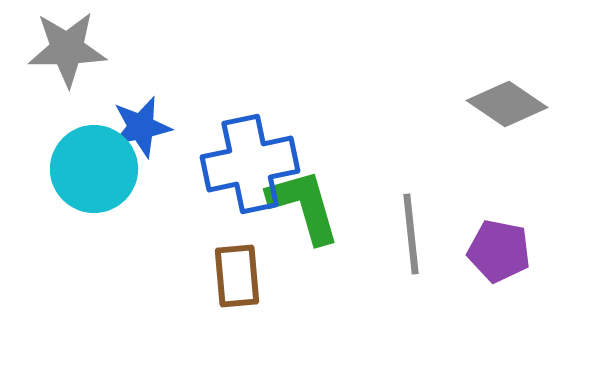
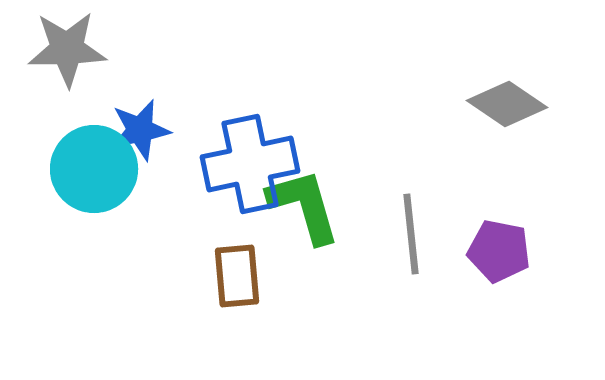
blue star: moved 1 px left, 3 px down
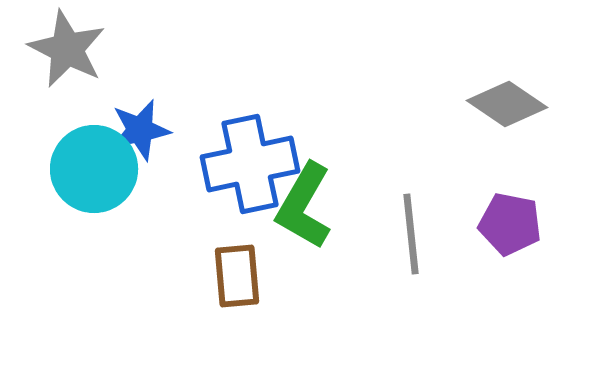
gray star: rotated 28 degrees clockwise
green L-shape: rotated 134 degrees counterclockwise
purple pentagon: moved 11 px right, 27 px up
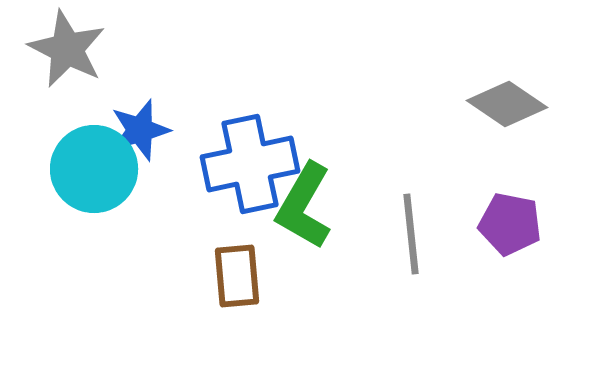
blue star: rotated 4 degrees counterclockwise
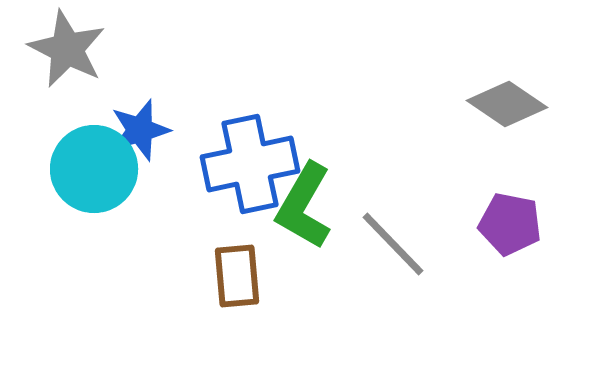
gray line: moved 18 px left, 10 px down; rotated 38 degrees counterclockwise
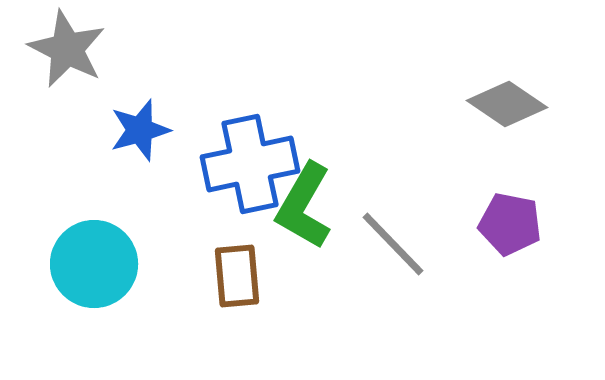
cyan circle: moved 95 px down
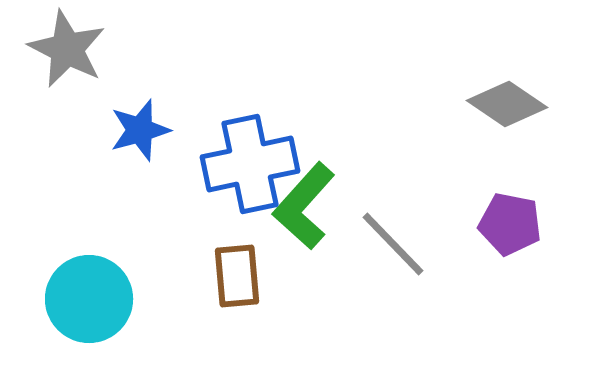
green L-shape: rotated 12 degrees clockwise
cyan circle: moved 5 px left, 35 px down
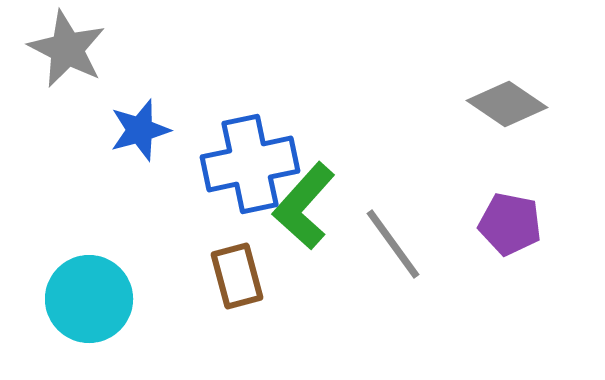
gray line: rotated 8 degrees clockwise
brown rectangle: rotated 10 degrees counterclockwise
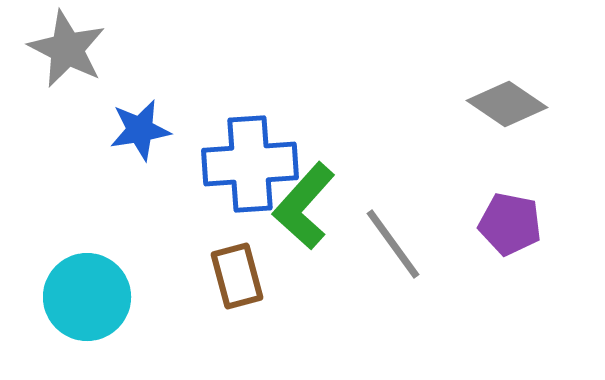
blue star: rotated 6 degrees clockwise
blue cross: rotated 8 degrees clockwise
cyan circle: moved 2 px left, 2 px up
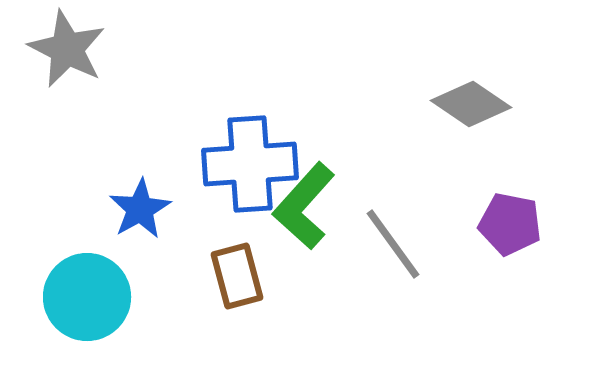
gray diamond: moved 36 px left
blue star: moved 79 px down; rotated 20 degrees counterclockwise
